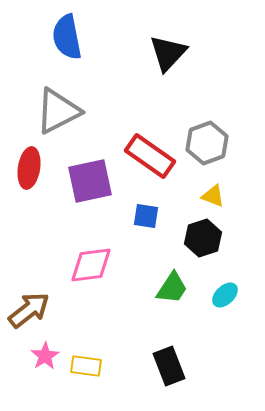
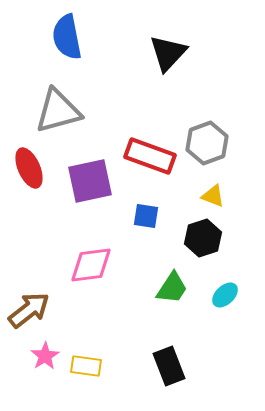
gray triangle: rotated 12 degrees clockwise
red rectangle: rotated 15 degrees counterclockwise
red ellipse: rotated 33 degrees counterclockwise
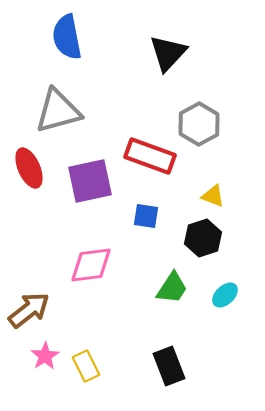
gray hexagon: moved 8 px left, 19 px up; rotated 9 degrees counterclockwise
yellow rectangle: rotated 56 degrees clockwise
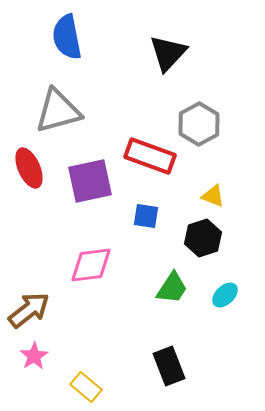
pink star: moved 11 px left
yellow rectangle: moved 21 px down; rotated 24 degrees counterclockwise
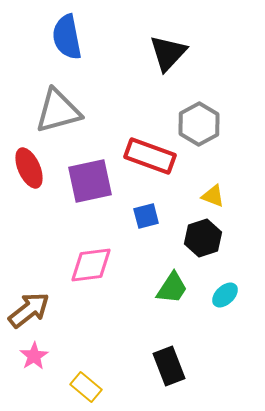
blue square: rotated 24 degrees counterclockwise
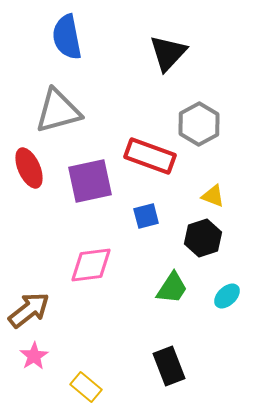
cyan ellipse: moved 2 px right, 1 px down
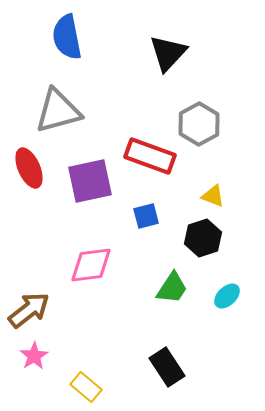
black rectangle: moved 2 px left, 1 px down; rotated 12 degrees counterclockwise
